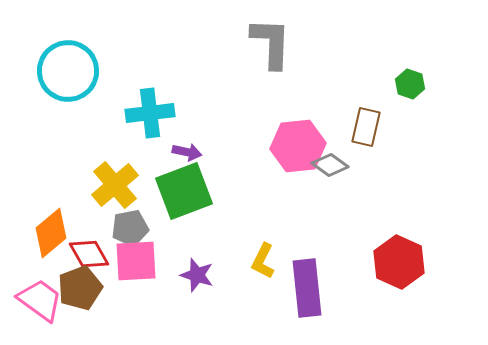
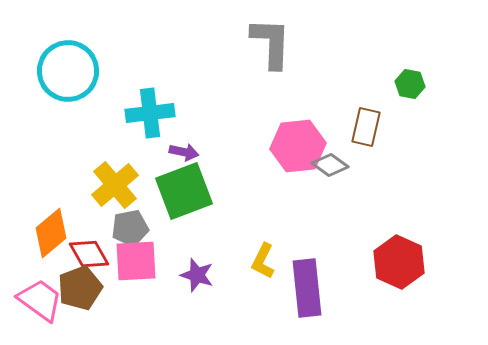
green hexagon: rotated 8 degrees counterclockwise
purple arrow: moved 3 px left
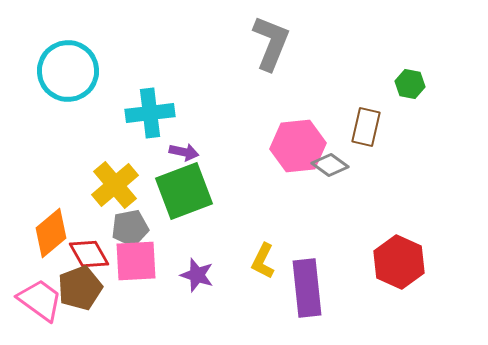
gray L-shape: rotated 20 degrees clockwise
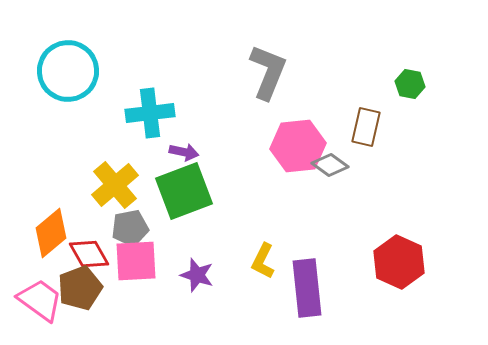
gray L-shape: moved 3 px left, 29 px down
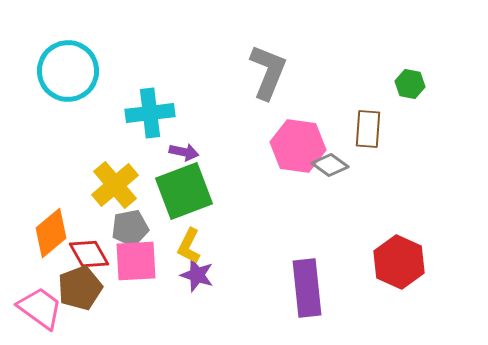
brown rectangle: moved 2 px right, 2 px down; rotated 9 degrees counterclockwise
pink hexagon: rotated 14 degrees clockwise
yellow L-shape: moved 74 px left, 15 px up
pink trapezoid: moved 8 px down
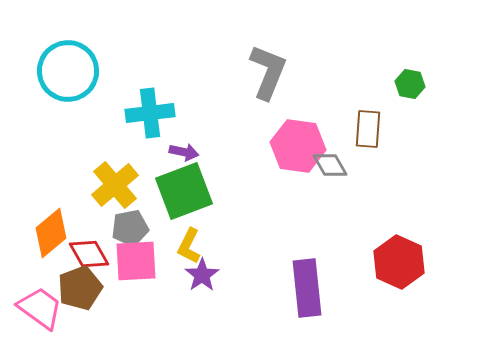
gray diamond: rotated 24 degrees clockwise
purple star: moved 5 px right; rotated 20 degrees clockwise
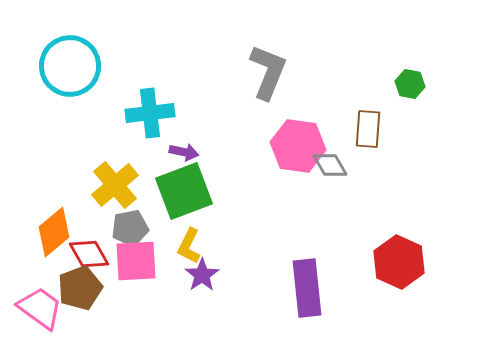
cyan circle: moved 2 px right, 5 px up
orange diamond: moved 3 px right, 1 px up
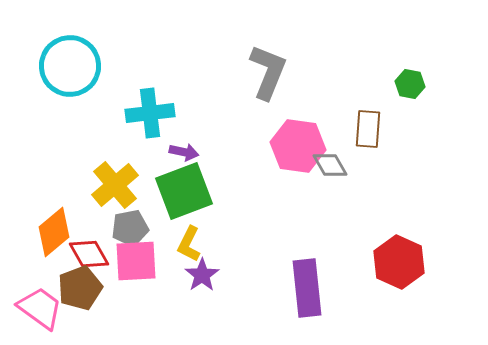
yellow L-shape: moved 2 px up
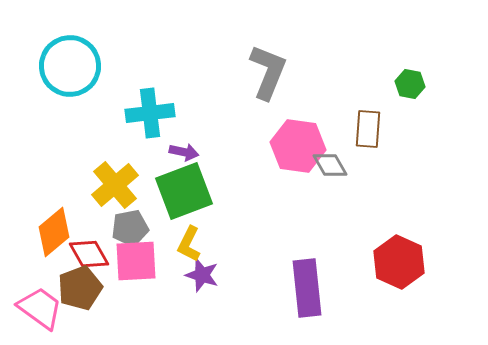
purple star: rotated 20 degrees counterclockwise
